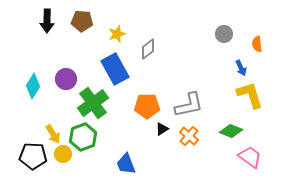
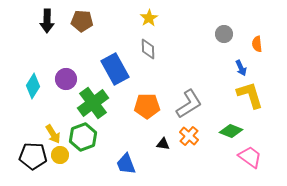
yellow star: moved 32 px right, 16 px up; rotated 12 degrees counterclockwise
gray diamond: rotated 55 degrees counterclockwise
gray L-shape: moved 1 px up; rotated 20 degrees counterclockwise
black triangle: moved 1 px right, 15 px down; rotated 40 degrees clockwise
yellow circle: moved 3 px left, 1 px down
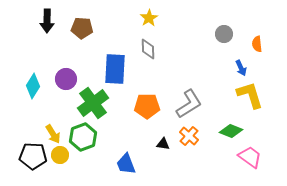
brown pentagon: moved 7 px down
blue rectangle: rotated 32 degrees clockwise
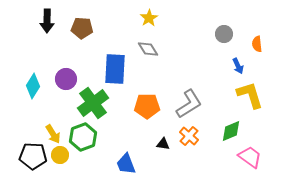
gray diamond: rotated 30 degrees counterclockwise
blue arrow: moved 3 px left, 2 px up
green diamond: rotated 45 degrees counterclockwise
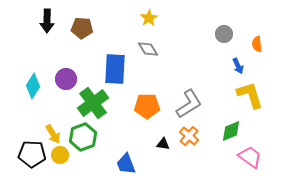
black pentagon: moved 1 px left, 2 px up
